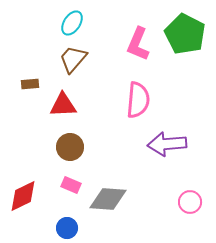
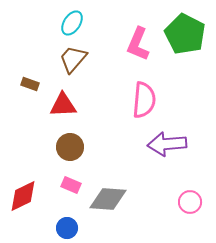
brown rectangle: rotated 24 degrees clockwise
pink semicircle: moved 6 px right
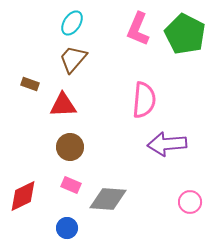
pink L-shape: moved 15 px up
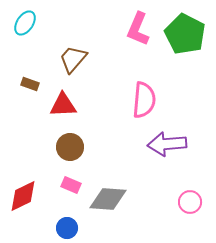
cyan ellipse: moved 47 px left
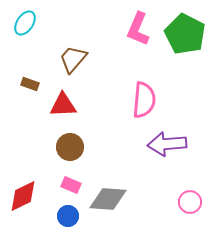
blue circle: moved 1 px right, 12 px up
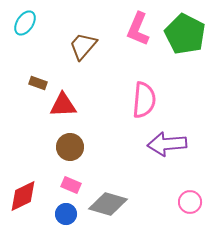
brown trapezoid: moved 10 px right, 13 px up
brown rectangle: moved 8 px right, 1 px up
gray diamond: moved 5 px down; rotated 12 degrees clockwise
blue circle: moved 2 px left, 2 px up
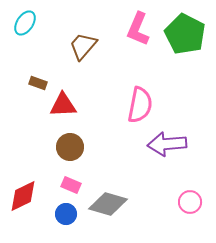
pink semicircle: moved 4 px left, 5 px down; rotated 6 degrees clockwise
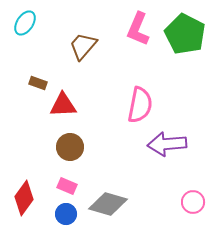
pink rectangle: moved 4 px left, 1 px down
red diamond: moved 1 px right, 2 px down; rotated 28 degrees counterclockwise
pink circle: moved 3 px right
